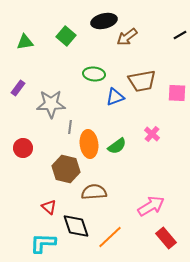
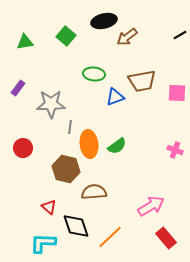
pink cross: moved 23 px right, 16 px down; rotated 21 degrees counterclockwise
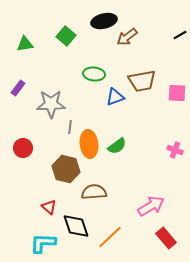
green triangle: moved 2 px down
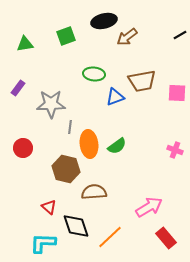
green square: rotated 30 degrees clockwise
pink arrow: moved 2 px left, 1 px down
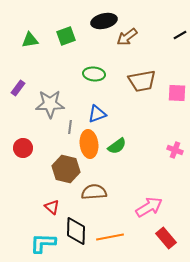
green triangle: moved 5 px right, 4 px up
blue triangle: moved 18 px left, 17 px down
gray star: moved 1 px left
red triangle: moved 3 px right
black diamond: moved 5 px down; rotated 20 degrees clockwise
orange line: rotated 32 degrees clockwise
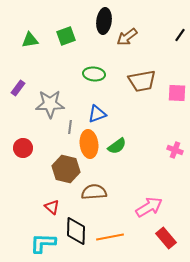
black ellipse: rotated 70 degrees counterclockwise
black line: rotated 24 degrees counterclockwise
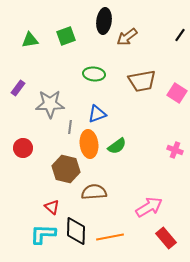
pink square: rotated 30 degrees clockwise
cyan L-shape: moved 9 px up
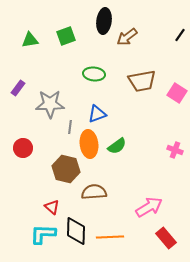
orange line: rotated 8 degrees clockwise
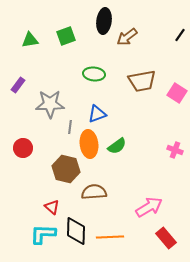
purple rectangle: moved 3 px up
